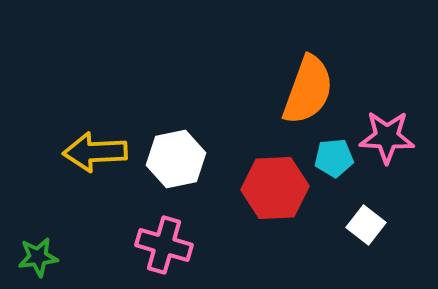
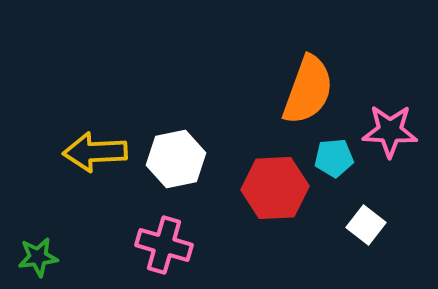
pink star: moved 3 px right, 6 px up
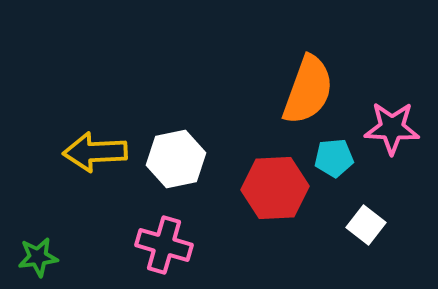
pink star: moved 2 px right, 3 px up
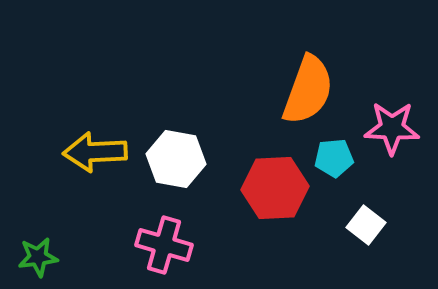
white hexagon: rotated 22 degrees clockwise
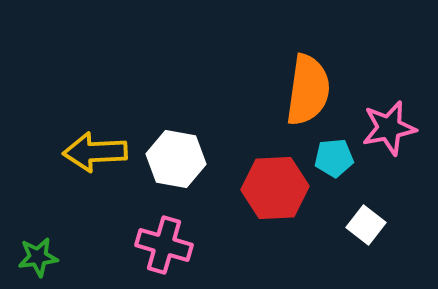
orange semicircle: rotated 12 degrees counterclockwise
pink star: moved 3 px left; rotated 14 degrees counterclockwise
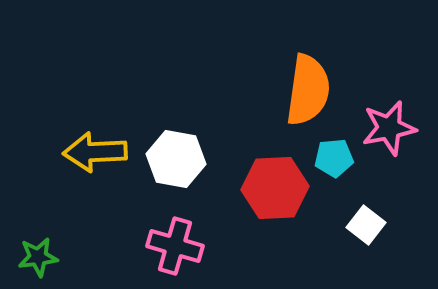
pink cross: moved 11 px right, 1 px down
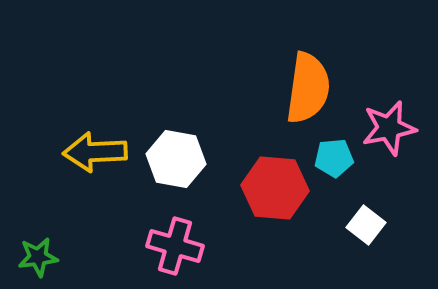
orange semicircle: moved 2 px up
red hexagon: rotated 8 degrees clockwise
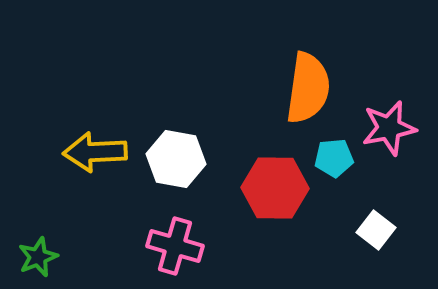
red hexagon: rotated 4 degrees counterclockwise
white square: moved 10 px right, 5 px down
green star: rotated 15 degrees counterclockwise
